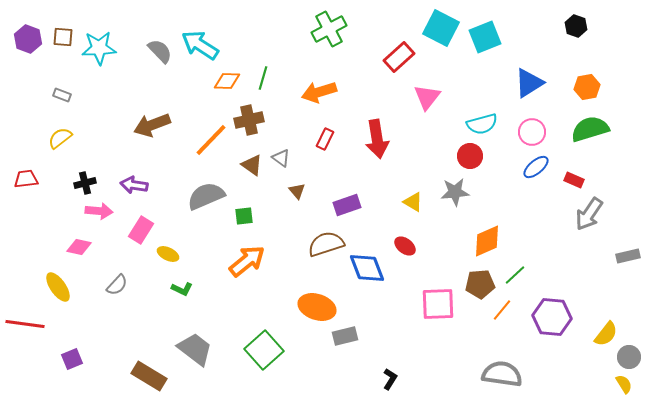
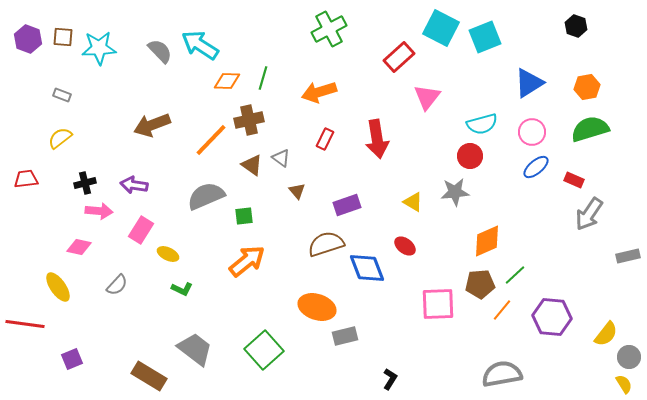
gray semicircle at (502, 374): rotated 18 degrees counterclockwise
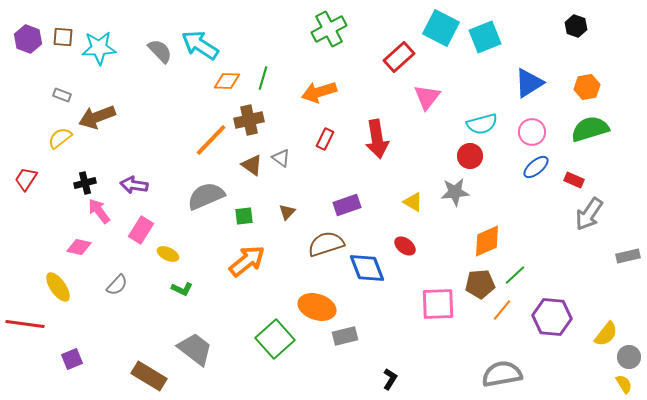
brown arrow at (152, 125): moved 55 px left, 8 px up
red trapezoid at (26, 179): rotated 50 degrees counterclockwise
brown triangle at (297, 191): moved 10 px left, 21 px down; rotated 24 degrees clockwise
pink arrow at (99, 211): rotated 132 degrees counterclockwise
green square at (264, 350): moved 11 px right, 11 px up
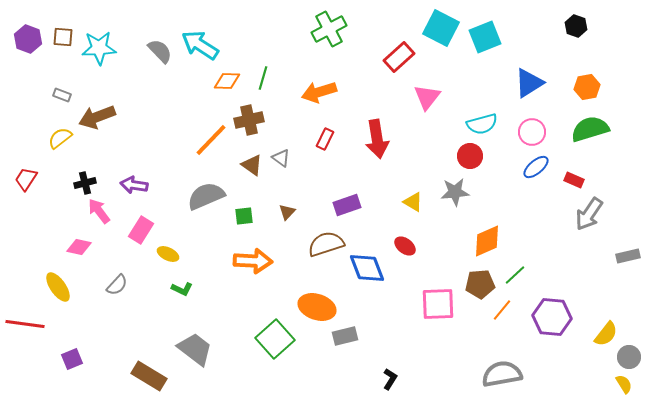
orange arrow at (247, 261): moved 6 px right; rotated 42 degrees clockwise
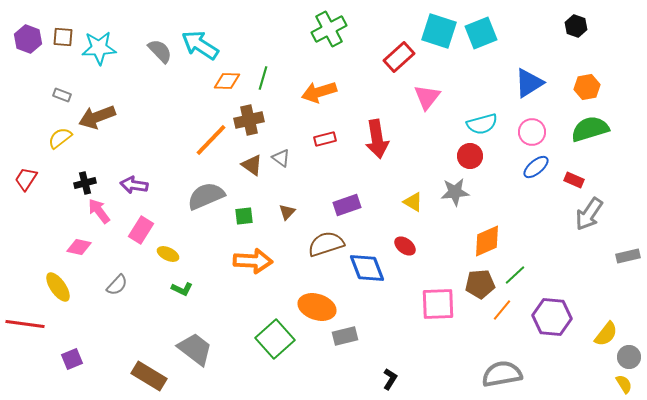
cyan square at (441, 28): moved 2 px left, 3 px down; rotated 9 degrees counterclockwise
cyan square at (485, 37): moved 4 px left, 4 px up
red rectangle at (325, 139): rotated 50 degrees clockwise
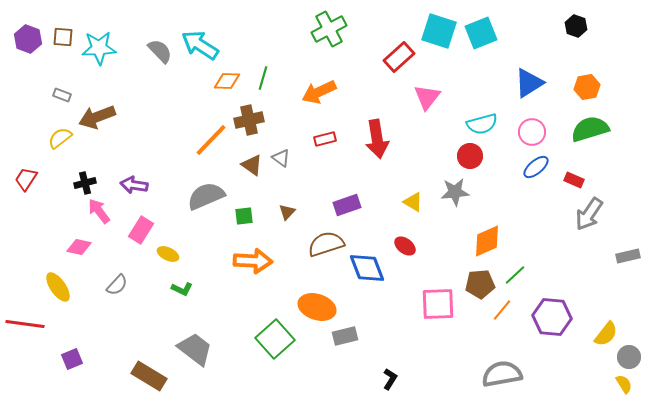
orange arrow at (319, 92): rotated 8 degrees counterclockwise
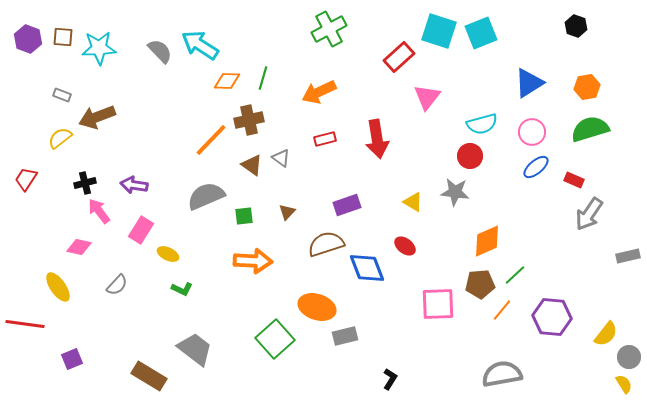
gray star at (455, 192): rotated 12 degrees clockwise
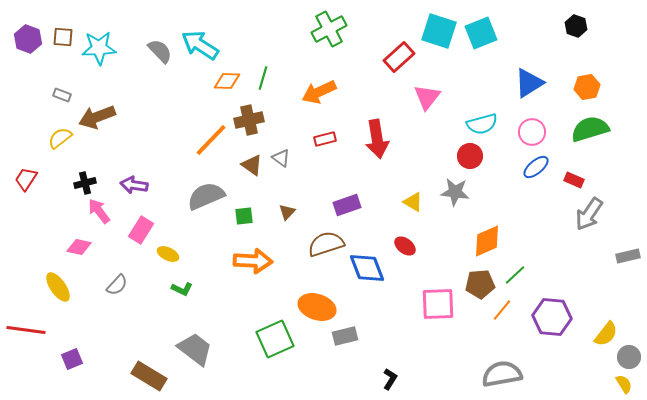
red line at (25, 324): moved 1 px right, 6 px down
green square at (275, 339): rotated 18 degrees clockwise
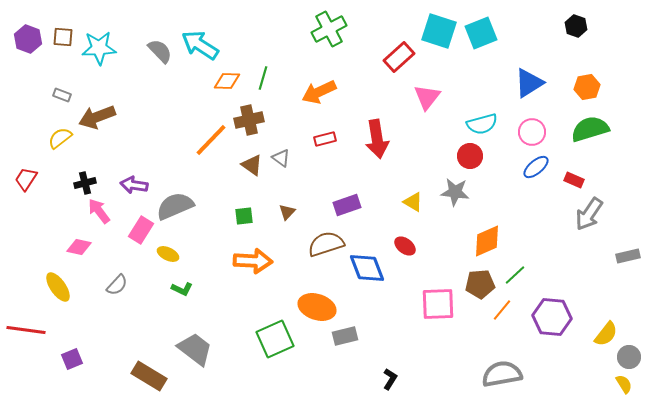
gray semicircle at (206, 196): moved 31 px left, 10 px down
